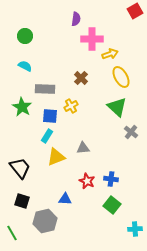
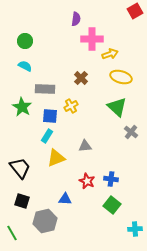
green circle: moved 5 px down
yellow ellipse: rotated 45 degrees counterclockwise
gray triangle: moved 2 px right, 2 px up
yellow triangle: moved 1 px down
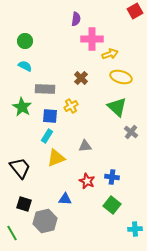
blue cross: moved 1 px right, 2 px up
black square: moved 2 px right, 3 px down
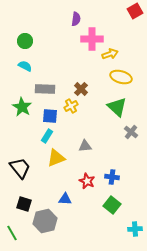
brown cross: moved 11 px down
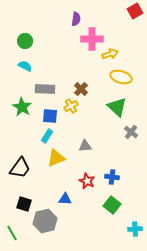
black trapezoid: rotated 75 degrees clockwise
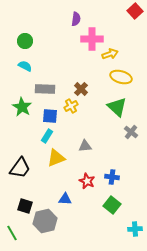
red square: rotated 14 degrees counterclockwise
black square: moved 1 px right, 2 px down
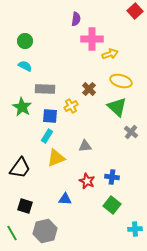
yellow ellipse: moved 4 px down
brown cross: moved 8 px right
gray hexagon: moved 10 px down
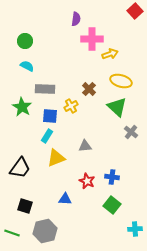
cyan semicircle: moved 2 px right
green line: rotated 42 degrees counterclockwise
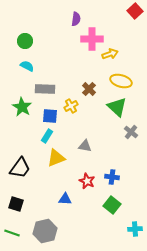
gray triangle: rotated 16 degrees clockwise
black square: moved 9 px left, 2 px up
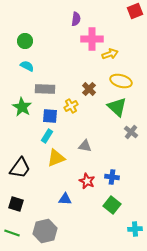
red square: rotated 21 degrees clockwise
